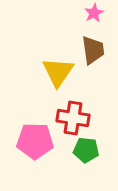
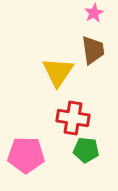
pink pentagon: moved 9 px left, 14 px down
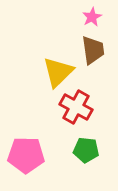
pink star: moved 2 px left, 4 px down
yellow triangle: rotated 12 degrees clockwise
red cross: moved 3 px right, 11 px up; rotated 20 degrees clockwise
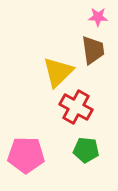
pink star: moved 6 px right; rotated 30 degrees clockwise
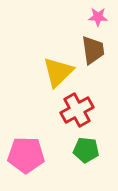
red cross: moved 1 px right, 3 px down; rotated 32 degrees clockwise
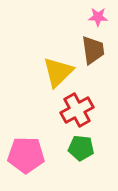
green pentagon: moved 5 px left, 2 px up
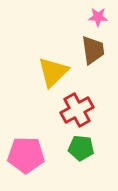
yellow triangle: moved 5 px left
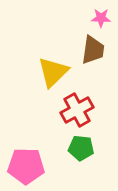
pink star: moved 3 px right, 1 px down
brown trapezoid: rotated 16 degrees clockwise
pink pentagon: moved 11 px down
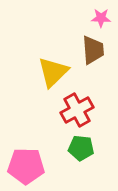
brown trapezoid: rotated 12 degrees counterclockwise
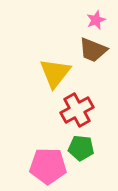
pink star: moved 5 px left, 2 px down; rotated 24 degrees counterclockwise
brown trapezoid: rotated 116 degrees clockwise
yellow triangle: moved 2 px right, 1 px down; rotated 8 degrees counterclockwise
pink pentagon: moved 22 px right
